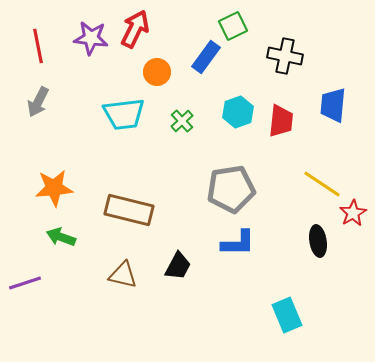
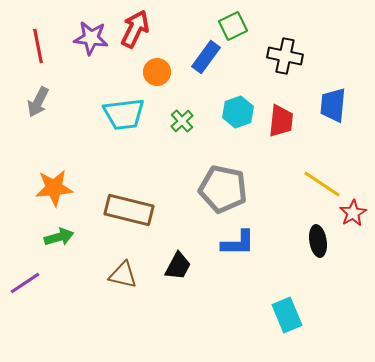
gray pentagon: moved 8 px left; rotated 21 degrees clockwise
green arrow: moved 2 px left; rotated 144 degrees clockwise
purple line: rotated 16 degrees counterclockwise
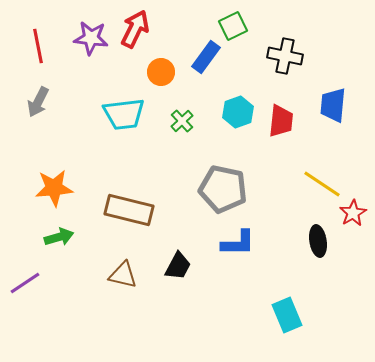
orange circle: moved 4 px right
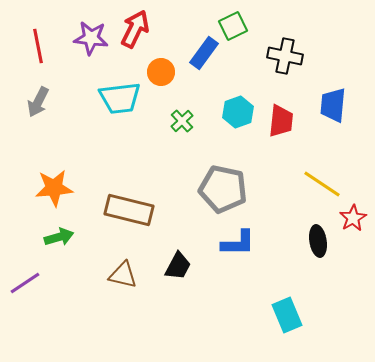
blue rectangle: moved 2 px left, 4 px up
cyan trapezoid: moved 4 px left, 16 px up
red star: moved 5 px down
